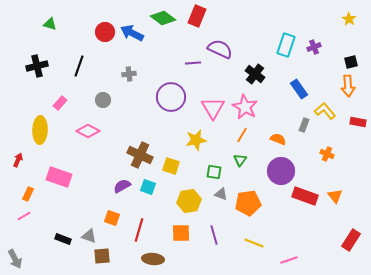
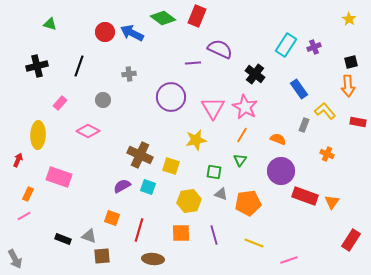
cyan rectangle at (286, 45): rotated 15 degrees clockwise
yellow ellipse at (40, 130): moved 2 px left, 5 px down
orange triangle at (335, 196): moved 3 px left, 6 px down; rotated 14 degrees clockwise
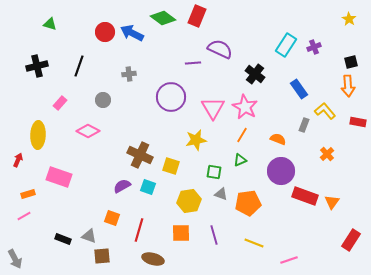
orange cross at (327, 154): rotated 24 degrees clockwise
green triangle at (240, 160): rotated 32 degrees clockwise
orange rectangle at (28, 194): rotated 48 degrees clockwise
brown ellipse at (153, 259): rotated 10 degrees clockwise
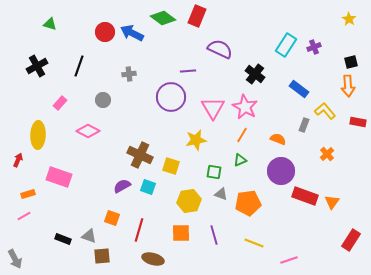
purple line at (193, 63): moved 5 px left, 8 px down
black cross at (37, 66): rotated 15 degrees counterclockwise
blue rectangle at (299, 89): rotated 18 degrees counterclockwise
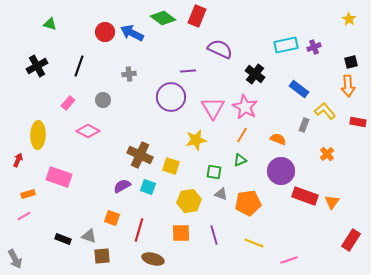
cyan rectangle at (286, 45): rotated 45 degrees clockwise
pink rectangle at (60, 103): moved 8 px right
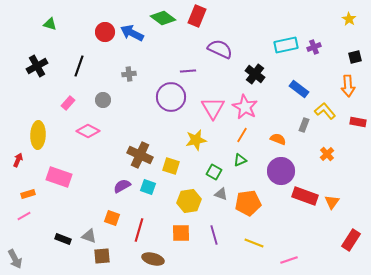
black square at (351, 62): moved 4 px right, 5 px up
green square at (214, 172): rotated 21 degrees clockwise
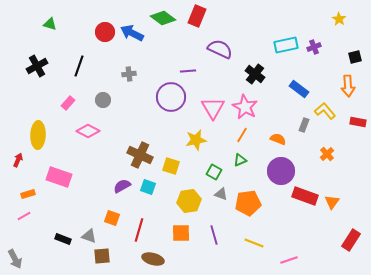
yellow star at (349, 19): moved 10 px left
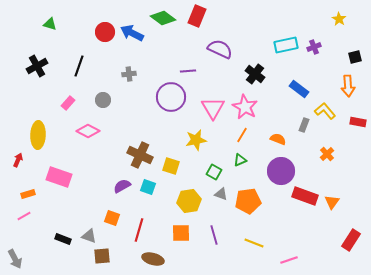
orange pentagon at (248, 203): moved 2 px up
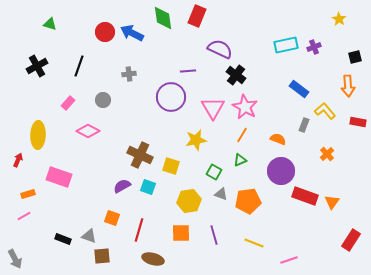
green diamond at (163, 18): rotated 45 degrees clockwise
black cross at (255, 74): moved 19 px left, 1 px down
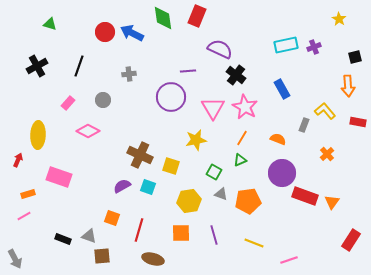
blue rectangle at (299, 89): moved 17 px left; rotated 24 degrees clockwise
orange line at (242, 135): moved 3 px down
purple circle at (281, 171): moved 1 px right, 2 px down
